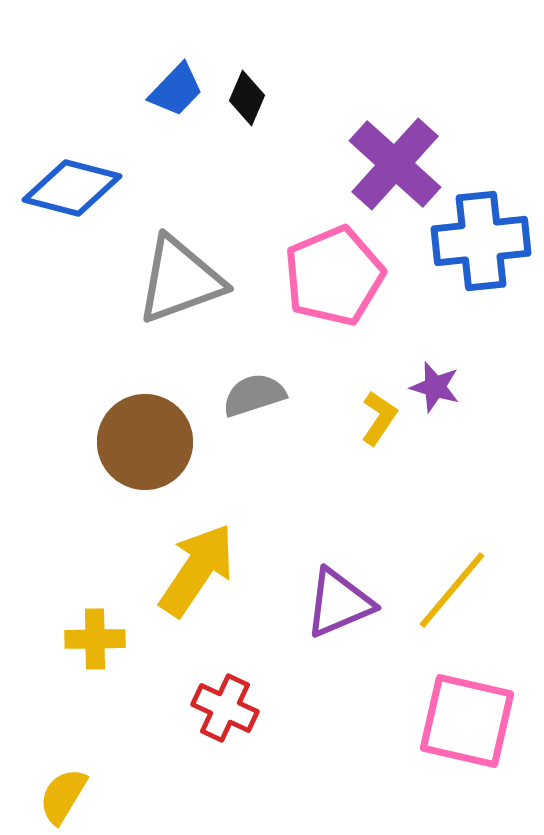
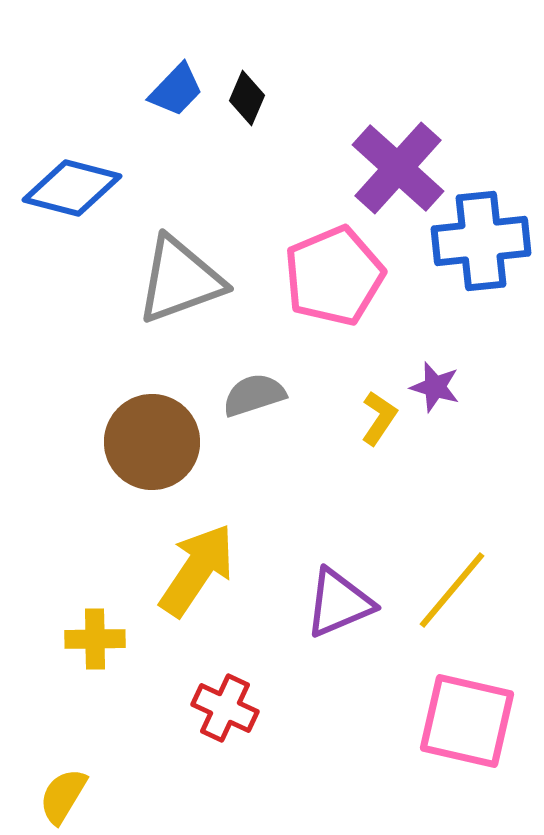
purple cross: moved 3 px right, 4 px down
brown circle: moved 7 px right
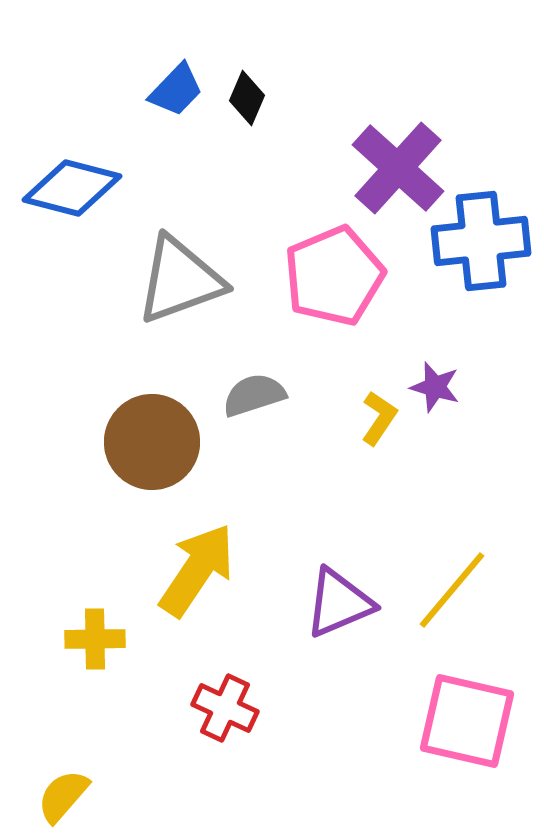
yellow semicircle: rotated 10 degrees clockwise
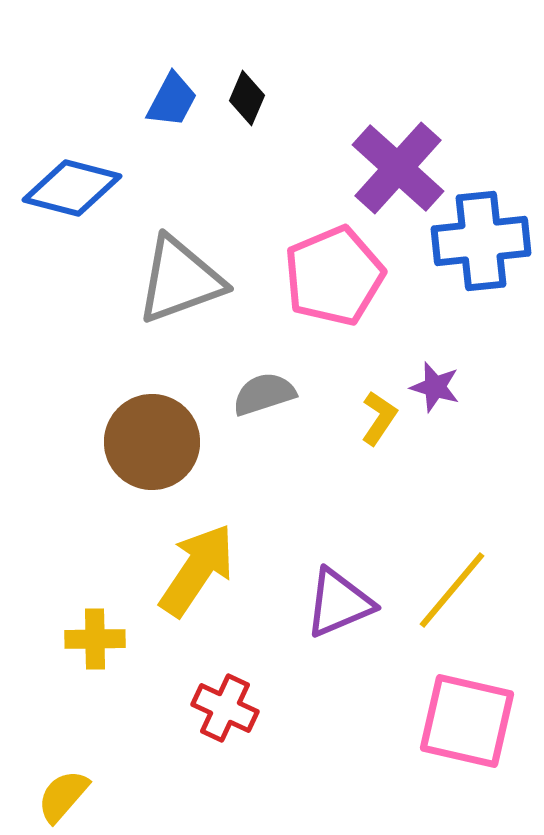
blue trapezoid: moved 4 px left, 10 px down; rotated 16 degrees counterclockwise
gray semicircle: moved 10 px right, 1 px up
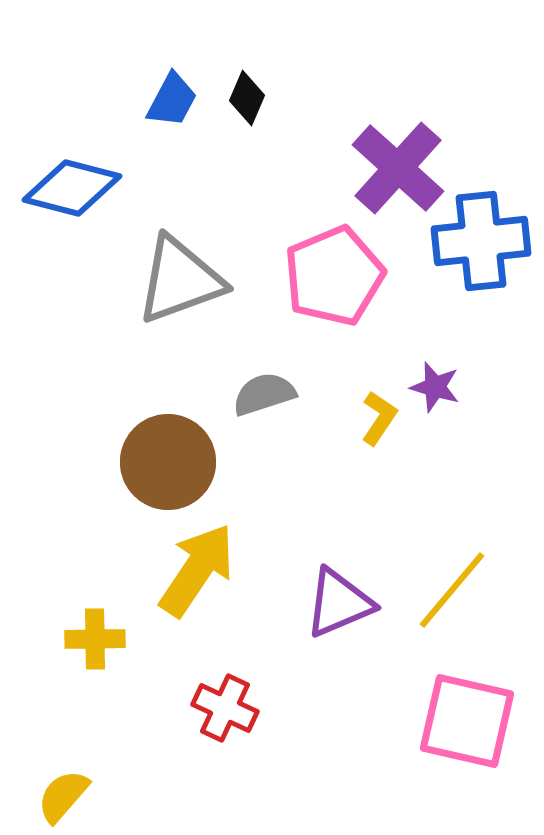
brown circle: moved 16 px right, 20 px down
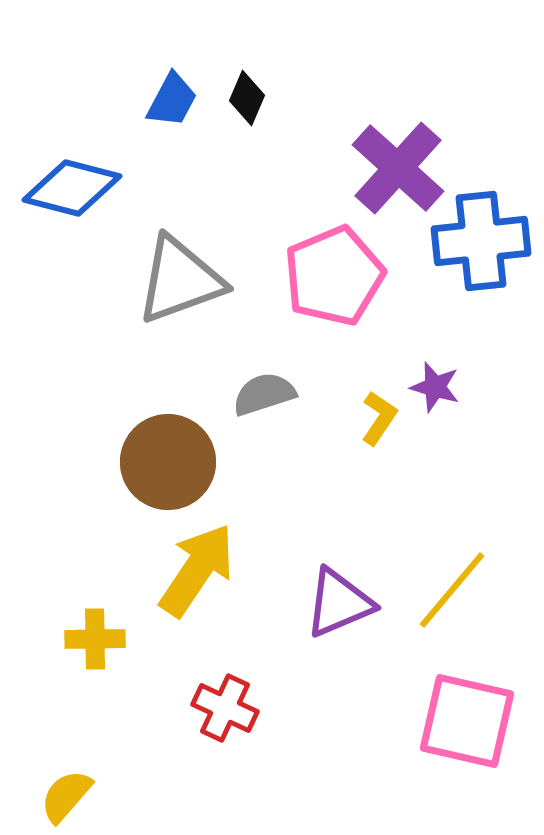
yellow semicircle: moved 3 px right
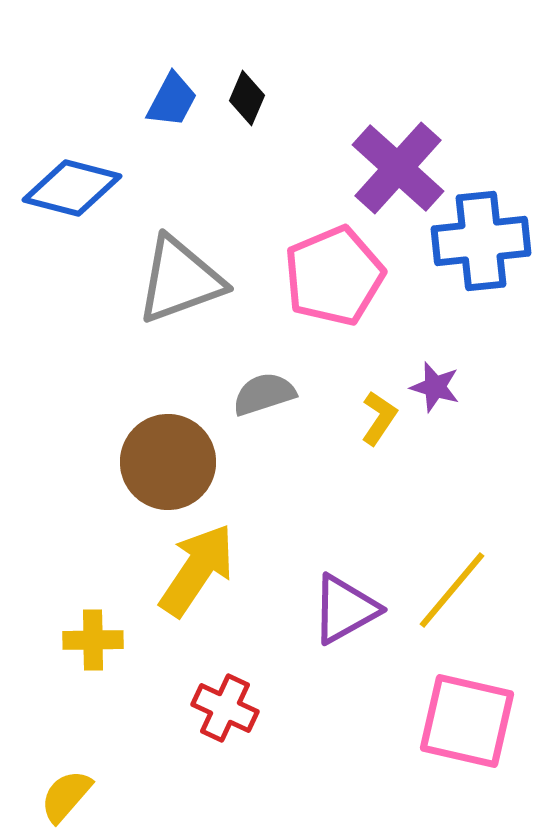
purple triangle: moved 6 px right, 6 px down; rotated 6 degrees counterclockwise
yellow cross: moved 2 px left, 1 px down
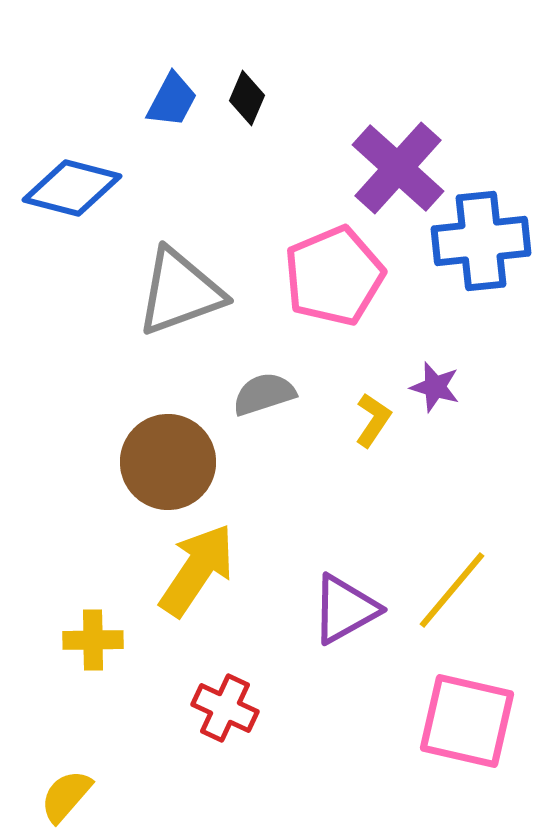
gray triangle: moved 12 px down
yellow L-shape: moved 6 px left, 2 px down
